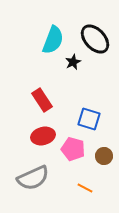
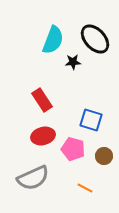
black star: rotated 21 degrees clockwise
blue square: moved 2 px right, 1 px down
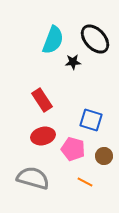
gray semicircle: rotated 140 degrees counterclockwise
orange line: moved 6 px up
